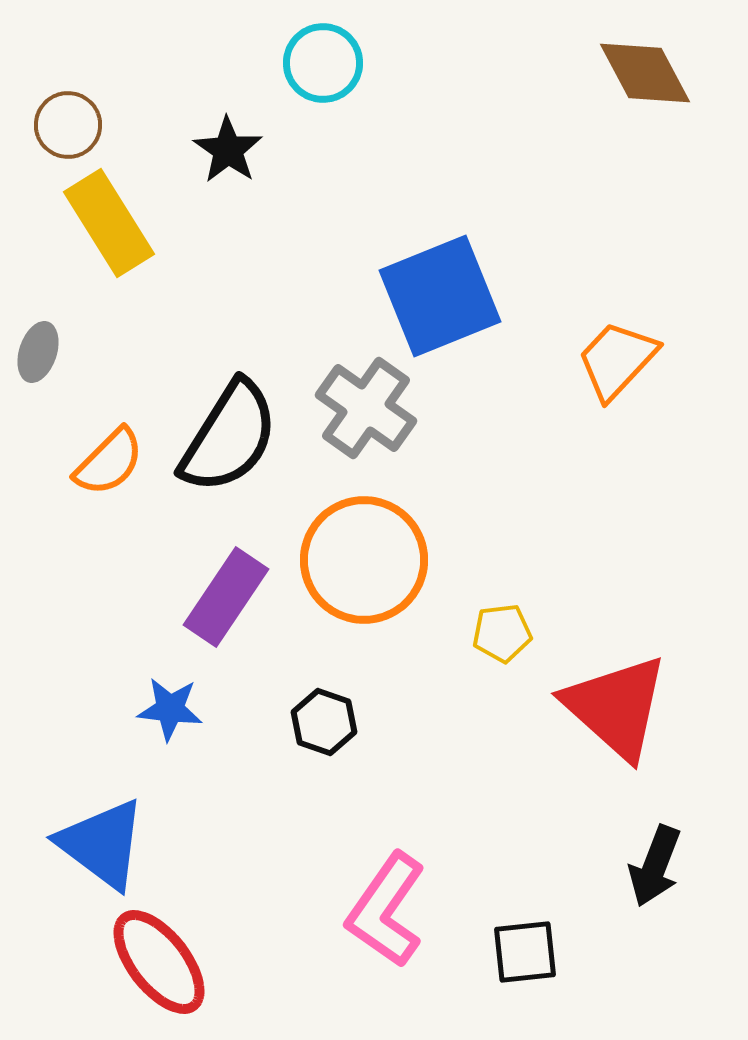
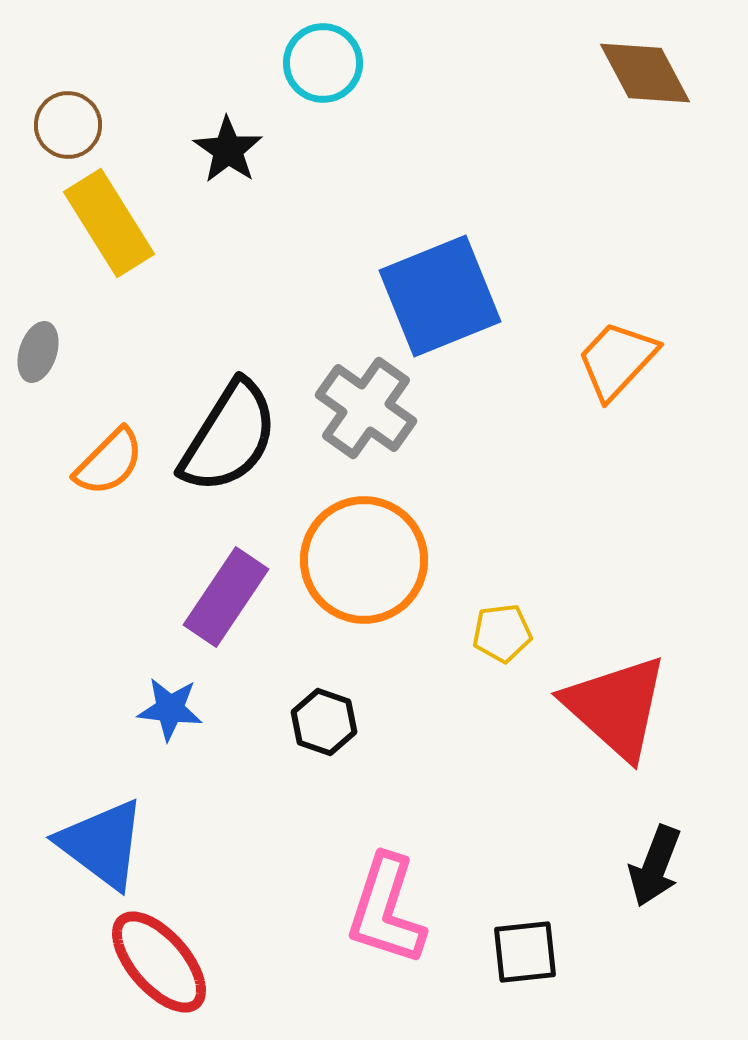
pink L-shape: rotated 17 degrees counterclockwise
red ellipse: rotated 3 degrees counterclockwise
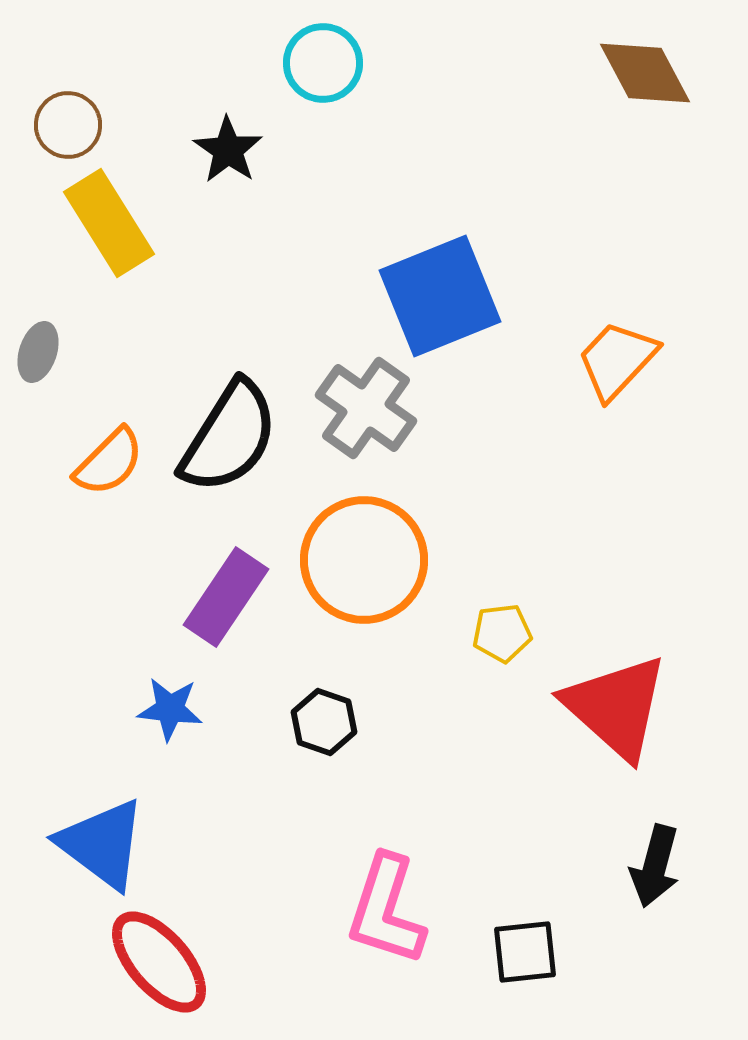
black arrow: rotated 6 degrees counterclockwise
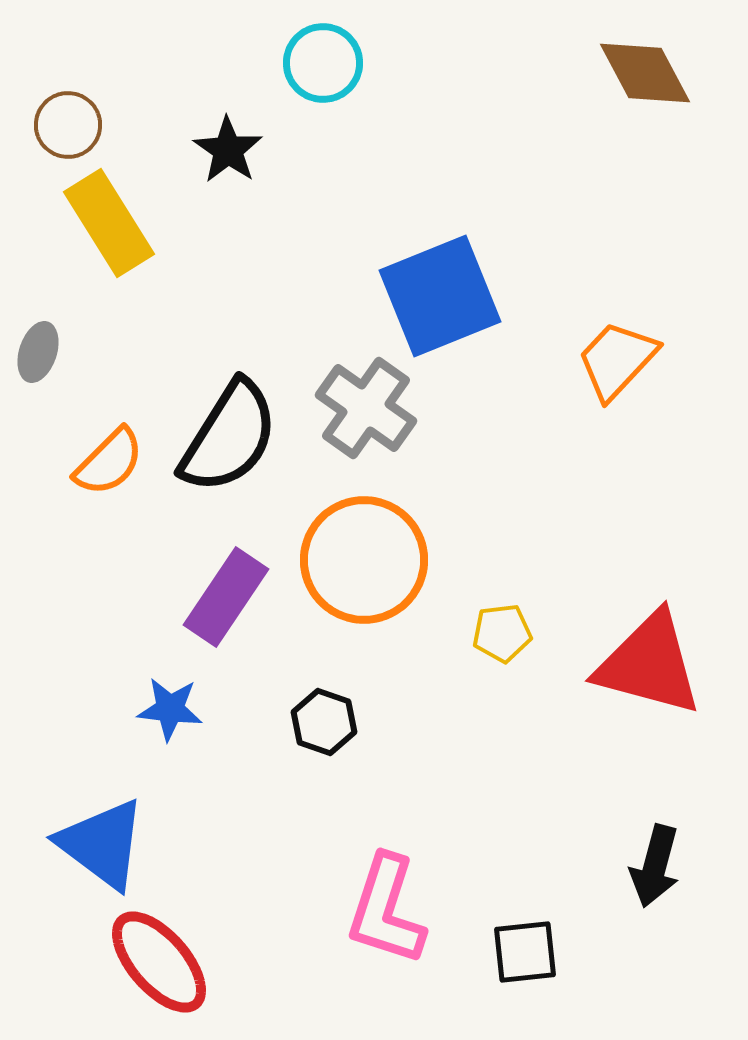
red triangle: moved 33 px right, 43 px up; rotated 27 degrees counterclockwise
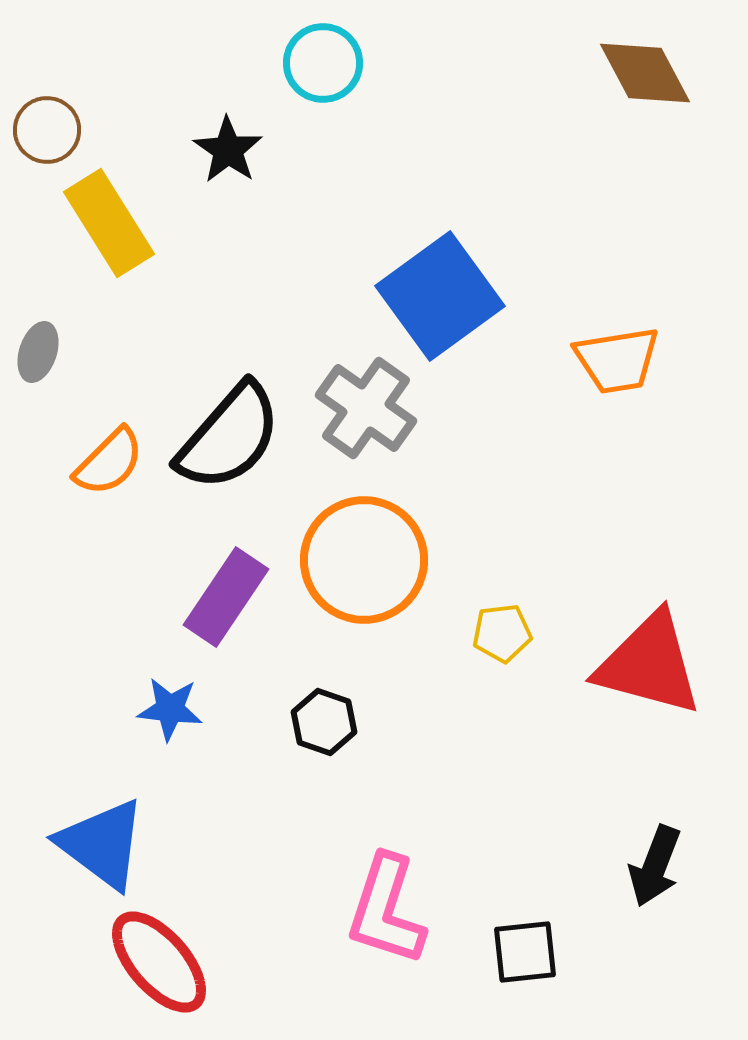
brown circle: moved 21 px left, 5 px down
blue square: rotated 14 degrees counterclockwise
orange trapezoid: rotated 142 degrees counterclockwise
black semicircle: rotated 9 degrees clockwise
black arrow: rotated 6 degrees clockwise
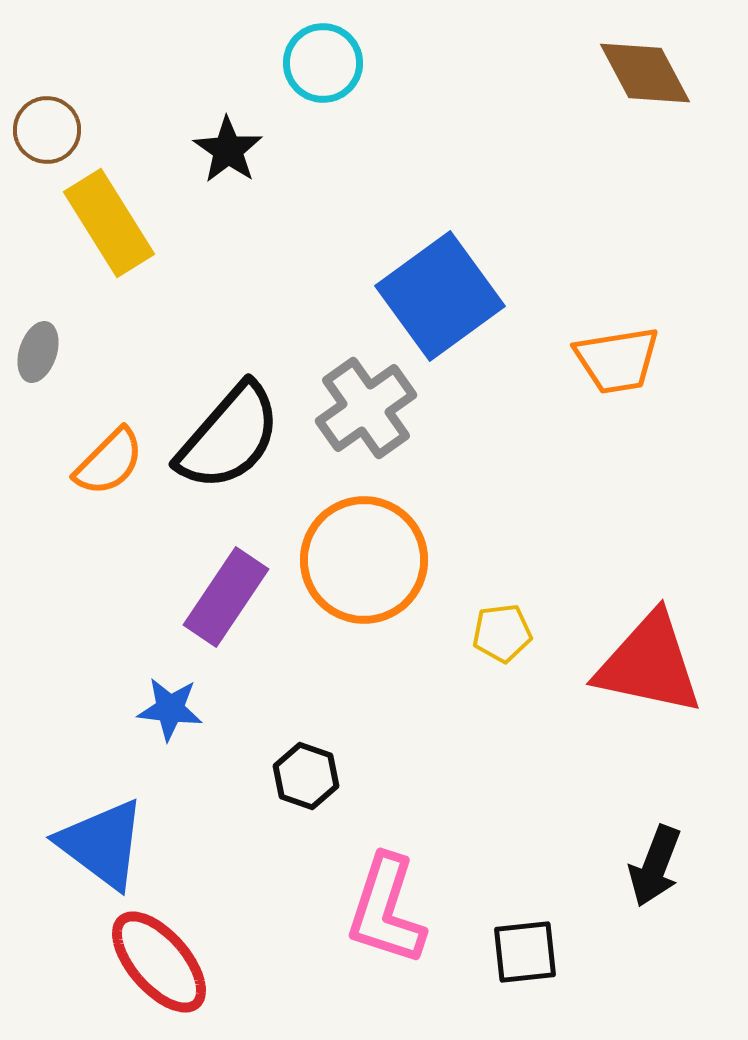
gray cross: rotated 20 degrees clockwise
red triangle: rotated 3 degrees counterclockwise
black hexagon: moved 18 px left, 54 px down
